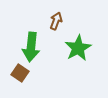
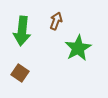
green arrow: moved 9 px left, 16 px up
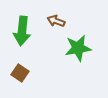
brown arrow: rotated 90 degrees counterclockwise
green star: rotated 20 degrees clockwise
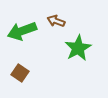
green arrow: rotated 64 degrees clockwise
green star: rotated 20 degrees counterclockwise
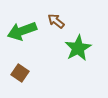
brown arrow: rotated 18 degrees clockwise
